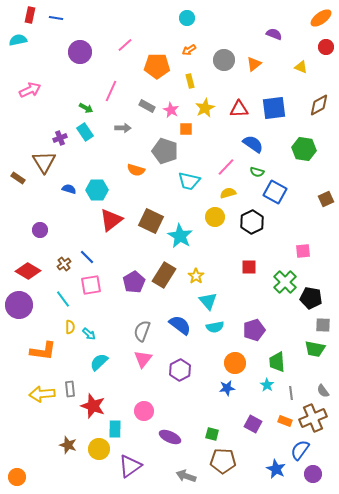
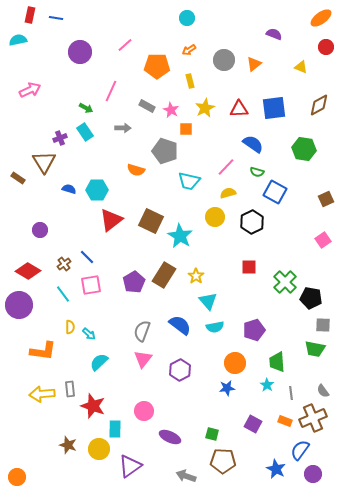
pink square at (303, 251): moved 20 px right, 11 px up; rotated 28 degrees counterclockwise
cyan line at (63, 299): moved 5 px up
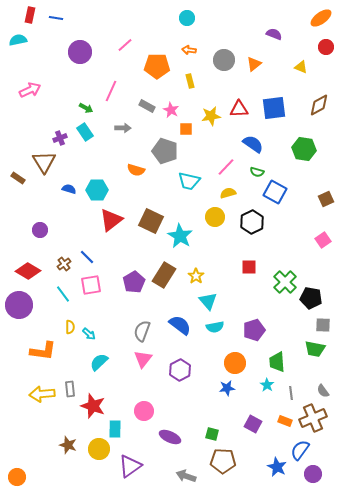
orange arrow at (189, 50): rotated 40 degrees clockwise
yellow star at (205, 108): moved 6 px right, 8 px down; rotated 18 degrees clockwise
blue star at (276, 469): moved 1 px right, 2 px up
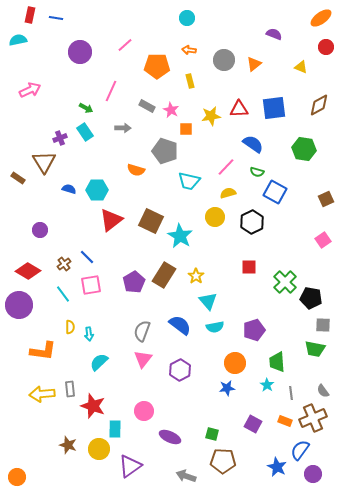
cyan arrow at (89, 334): rotated 40 degrees clockwise
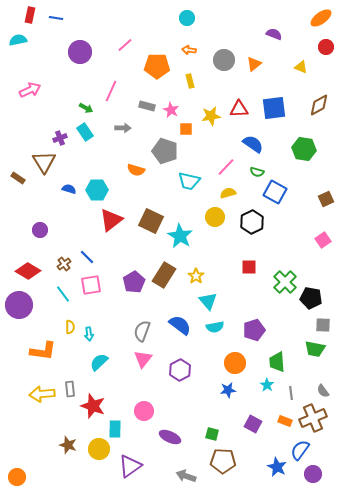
gray rectangle at (147, 106): rotated 14 degrees counterclockwise
blue star at (227, 388): moved 1 px right, 2 px down
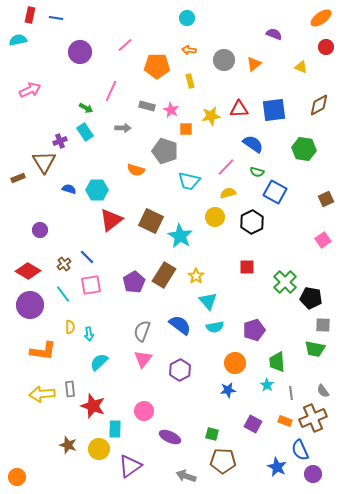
blue square at (274, 108): moved 2 px down
purple cross at (60, 138): moved 3 px down
brown rectangle at (18, 178): rotated 56 degrees counterclockwise
red square at (249, 267): moved 2 px left
purple circle at (19, 305): moved 11 px right
blue semicircle at (300, 450): rotated 60 degrees counterclockwise
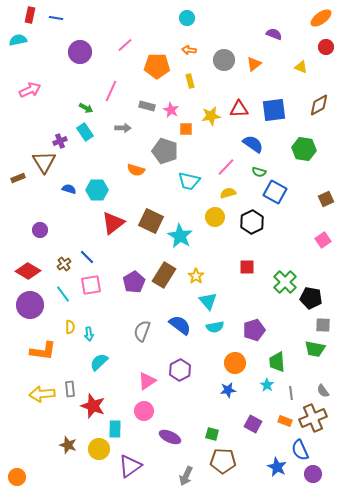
green semicircle at (257, 172): moved 2 px right
red triangle at (111, 220): moved 2 px right, 3 px down
pink triangle at (143, 359): moved 4 px right, 22 px down; rotated 18 degrees clockwise
gray arrow at (186, 476): rotated 84 degrees counterclockwise
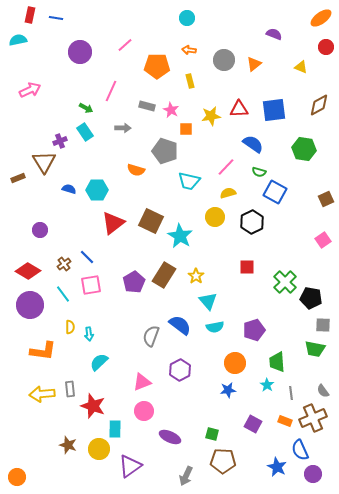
gray semicircle at (142, 331): moved 9 px right, 5 px down
pink triangle at (147, 381): moved 5 px left, 1 px down; rotated 12 degrees clockwise
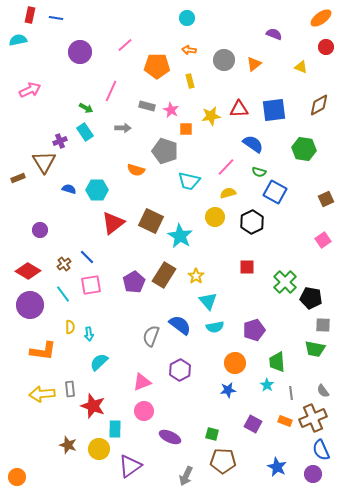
blue semicircle at (300, 450): moved 21 px right
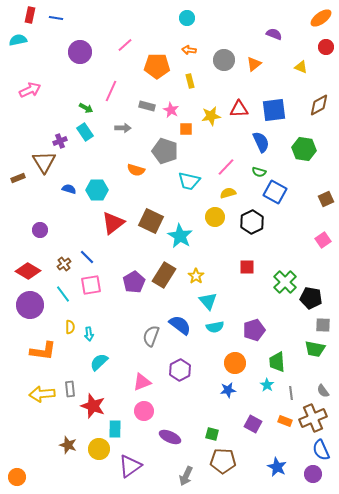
blue semicircle at (253, 144): moved 8 px right, 2 px up; rotated 30 degrees clockwise
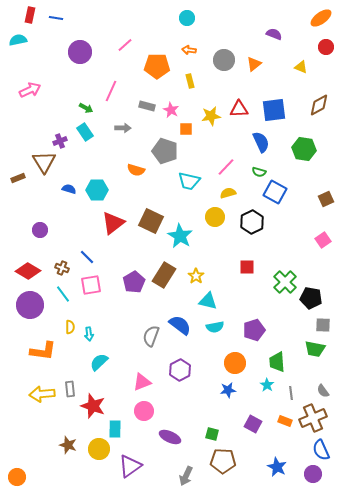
brown cross at (64, 264): moved 2 px left, 4 px down; rotated 32 degrees counterclockwise
cyan triangle at (208, 301): rotated 36 degrees counterclockwise
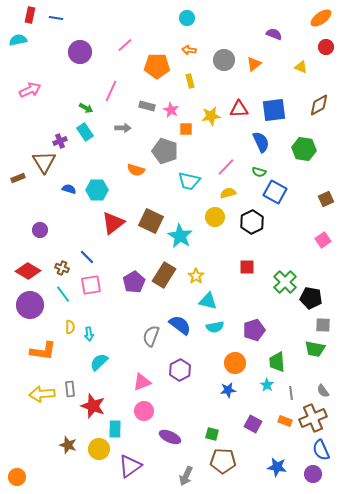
blue star at (277, 467): rotated 18 degrees counterclockwise
